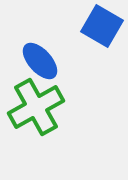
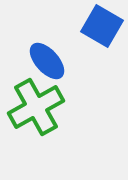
blue ellipse: moved 7 px right
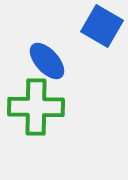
green cross: rotated 30 degrees clockwise
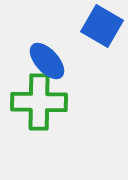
green cross: moved 3 px right, 5 px up
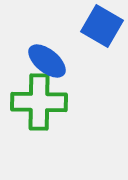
blue ellipse: rotated 9 degrees counterclockwise
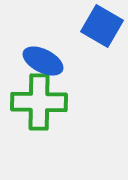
blue ellipse: moved 4 px left; rotated 12 degrees counterclockwise
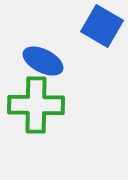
green cross: moved 3 px left, 3 px down
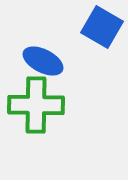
blue square: moved 1 px down
